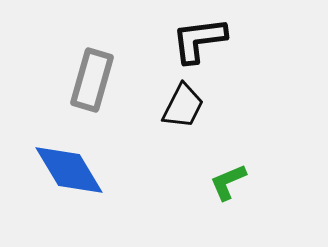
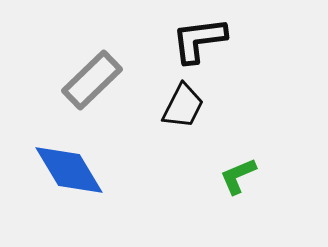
gray rectangle: rotated 30 degrees clockwise
green L-shape: moved 10 px right, 6 px up
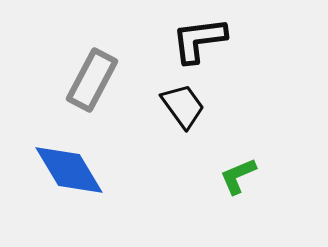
gray rectangle: rotated 18 degrees counterclockwise
black trapezoid: rotated 63 degrees counterclockwise
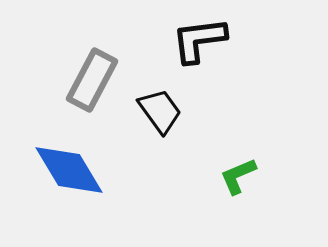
black trapezoid: moved 23 px left, 5 px down
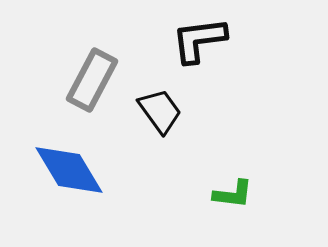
green L-shape: moved 5 px left, 18 px down; rotated 150 degrees counterclockwise
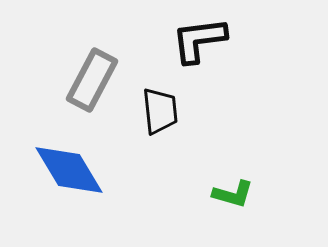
black trapezoid: rotated 30 degrees clockwise
green L-shape: rotated 9 degrees clockwise
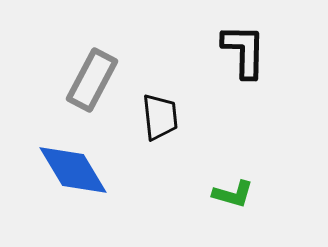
black L-shape: moved 45 px right, 11 px down; rotated 98 degrees clockwise
black trapezoid: moved 6 px down
blue diamond: moved 4 px right
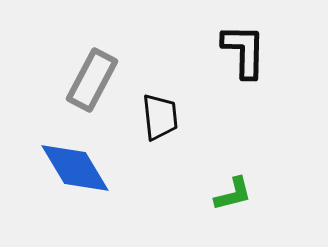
blue diamond: moved 2 px right, 2 px up
green L-shape: rotated 30 degrees counterclockwise
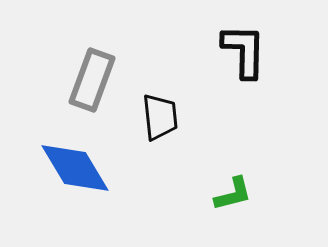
gray rectangle: rotated 8 degrees counterclockwise
